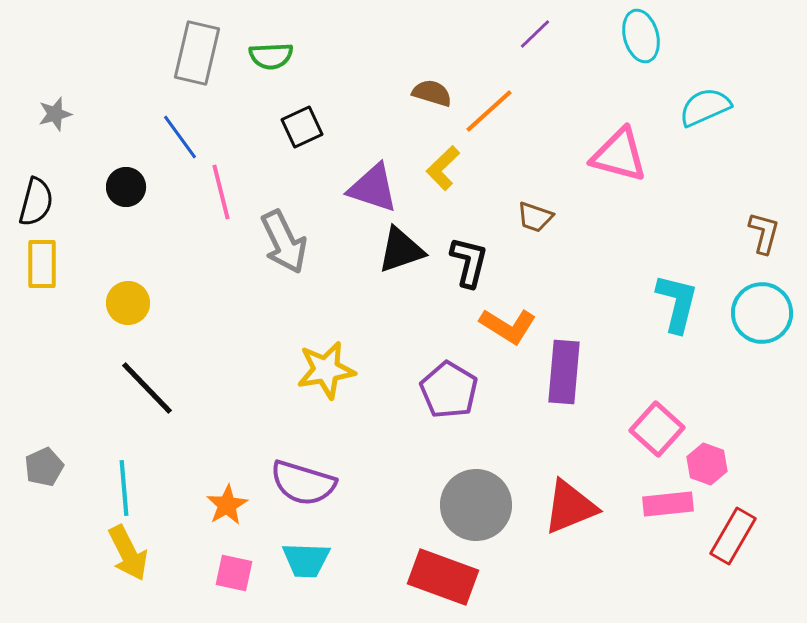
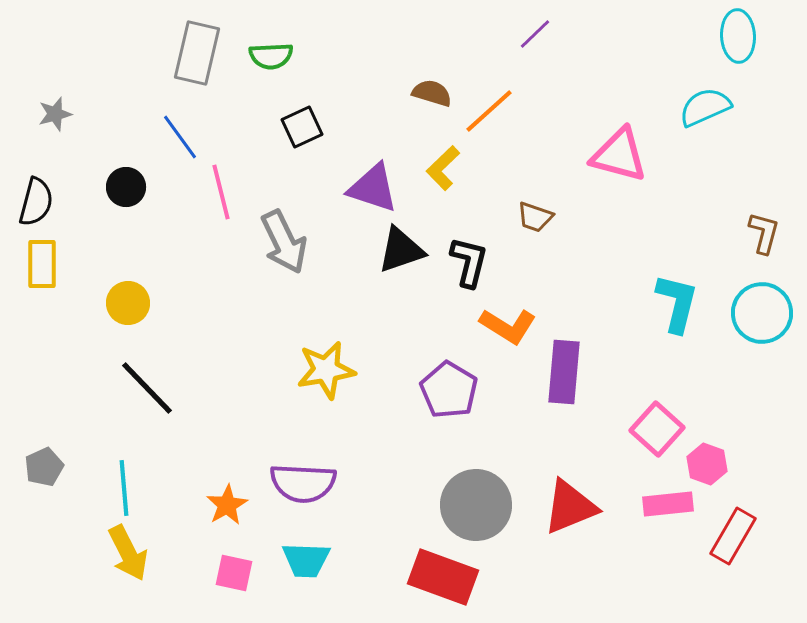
cyan ellipse at (641, 36): moved 97 px right; rotated 12 degrees clockwise
purple semicircle at (303, 483): rotated 14 degrees counterclockwise
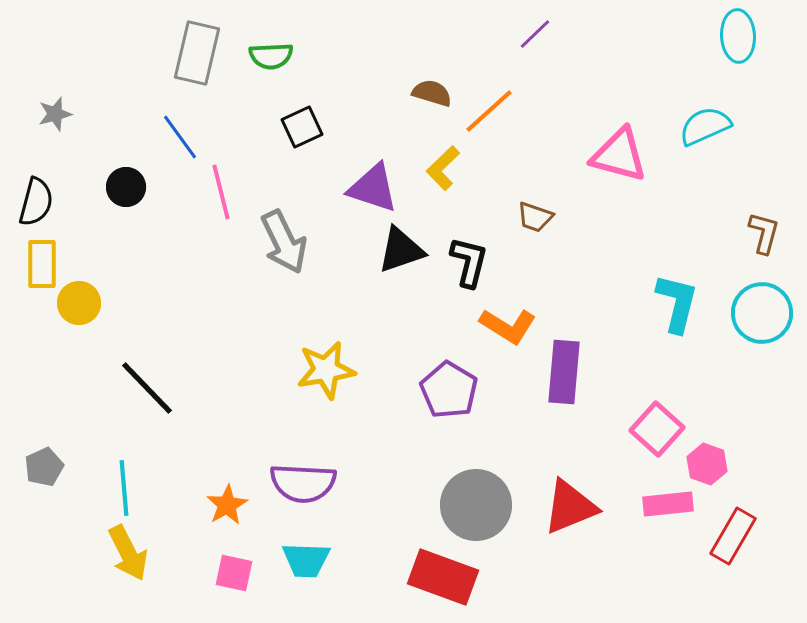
cyan semicircle at (705, 107): moved 19 px down
yellow circle at (128, 303): moved 49 px left
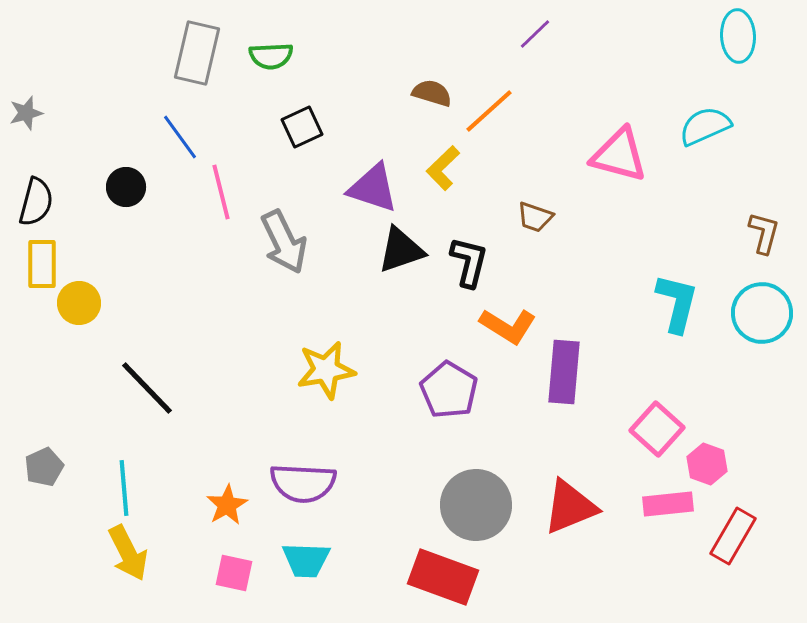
gray star at (55, 114): moved 29 px left, 1 px up
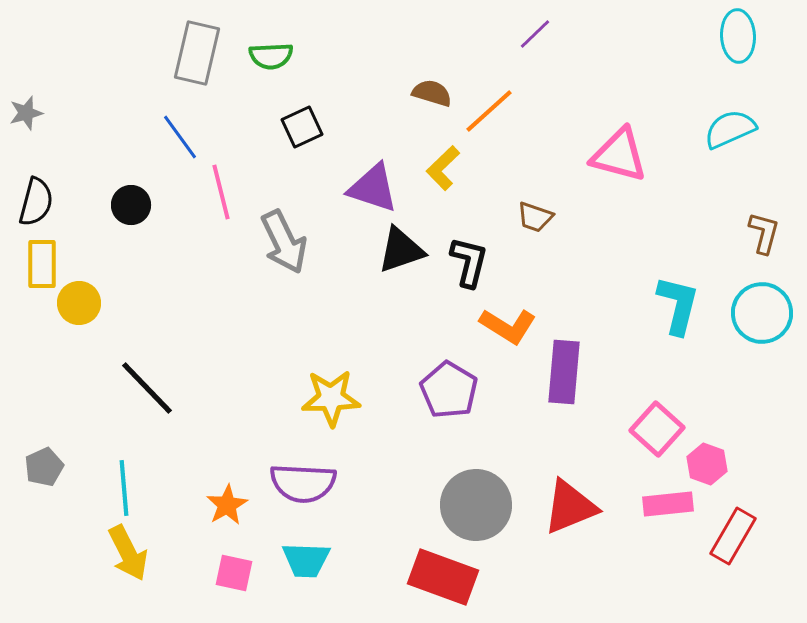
cyan semicircle at (705, 126): moved 25 px right, 3 px down
black circle at (126, 187): moved 5 px right, 18 px down
cyan L-shape at (677, 303): moved 1 px right, 2 px down
yellow star at (326, 370): moved 5 px right, 28 px down; rotated 8 degrees clockwise
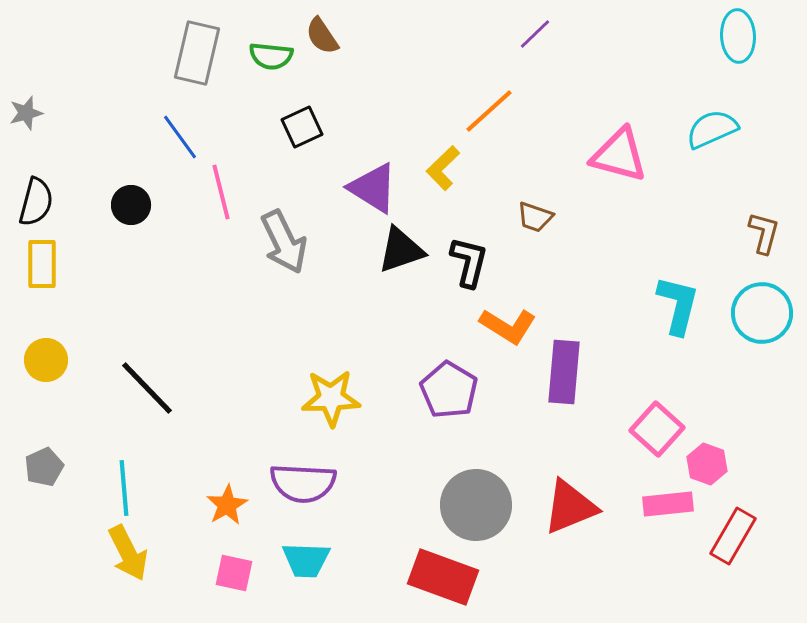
green semicircle at (271, 56): rotated 9 degrees clockwise
brown semicircle at (432, 93): moved 110 px left, 57 px up; rotated 141 degrees counterclockwise
cyan semicircle at (730, 129): moved 18 px left
purple triangle at (373, 188): rotated 14 degrees clockwise
yellow circle at (79, 303): moved 33 px left, 57 px down
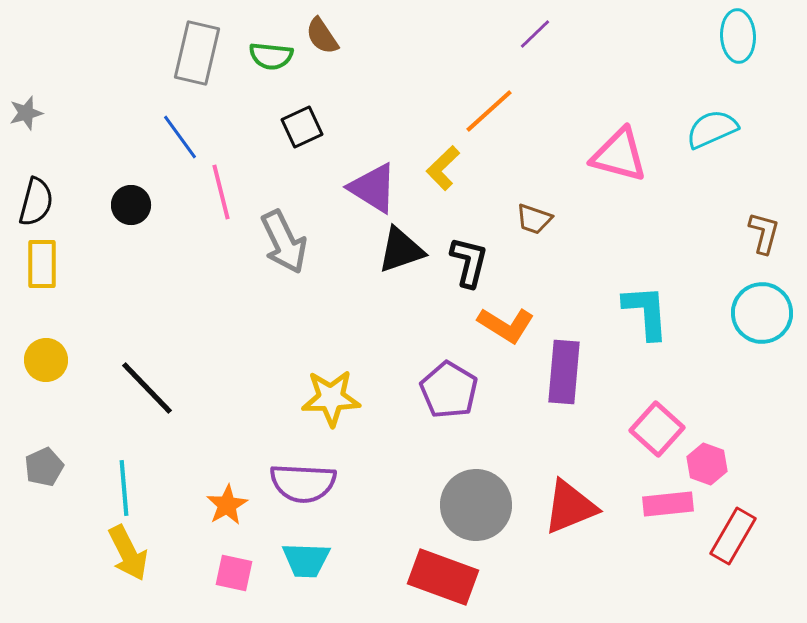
brown trapezoid at (535, 217): moved 1 px left, 2 px down
cyan L-shape at (678, 305): moved 32 px left, 7 px down; rotated 18 degrees counterclockwise
orange L-shape at (508, 326): moved 2 px left, 1 px up
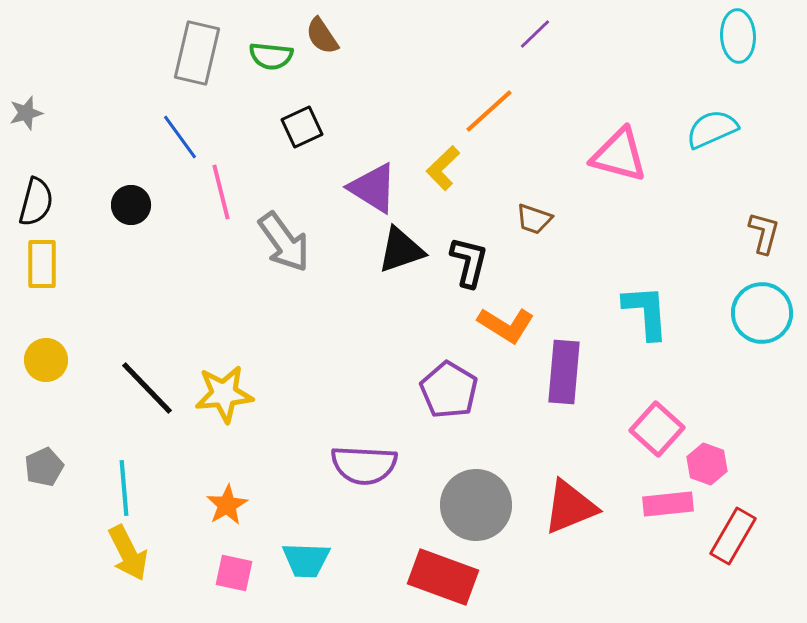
gray arrow at (284, 242): rotated 10 degrees counterclockwise
yellow star at (331, 398): moved 107 px left, 4 px up; rotated 4 degrees counterclockwise
purple semicircle at (303, 483): moved 61 px right, 18 px up
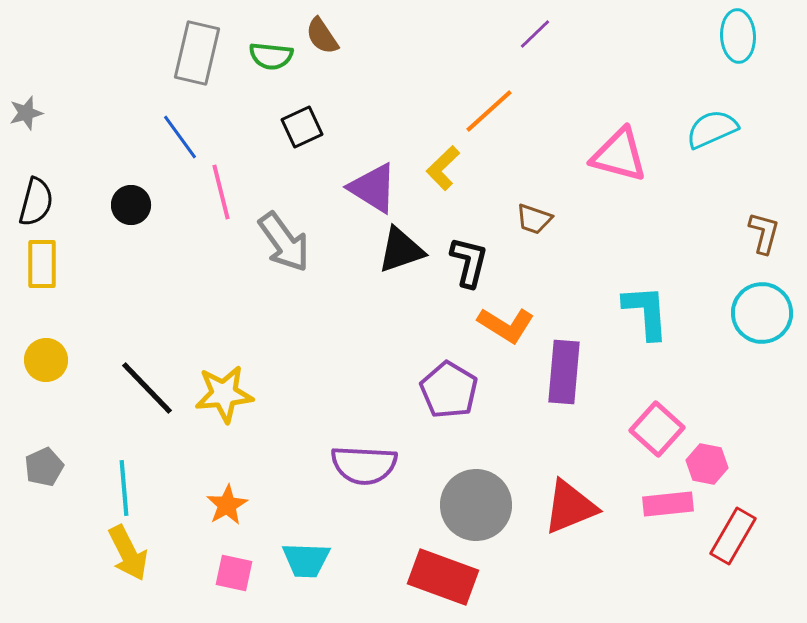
pink hexagon at (707, 464): rotated 9 degrees counterclockwise
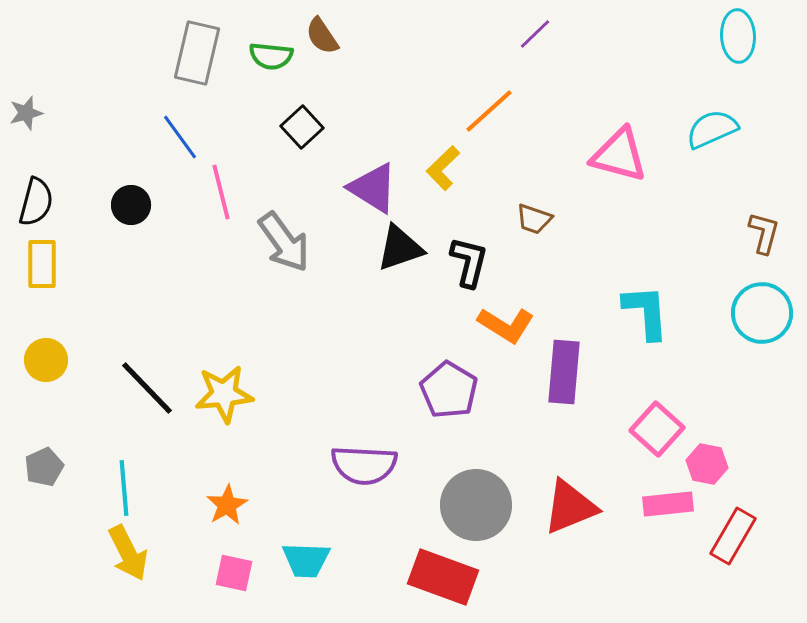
black square at (302, 127): rotated 18 degrees counterclockwise
black triangle at (401, 250): moved 1 px left, 2 px up
